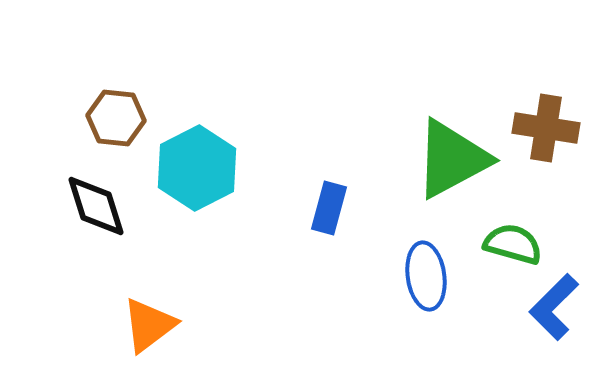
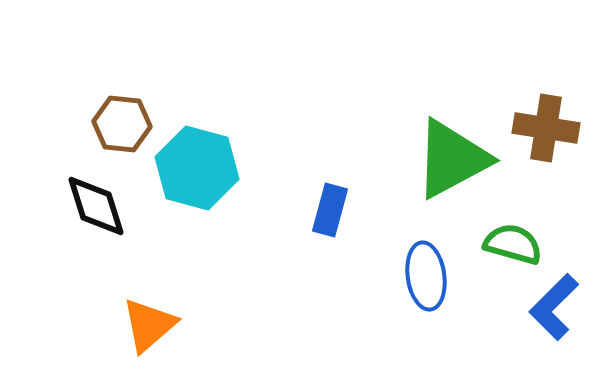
brown hexagon: moved 6 px right, 6 px down
cyan hexagon: rotated 18 degrees counterclockwise
blue rectangle: moved 1 px right, 2 px down
orange triangle: rotated 4 degrees counterclockwise
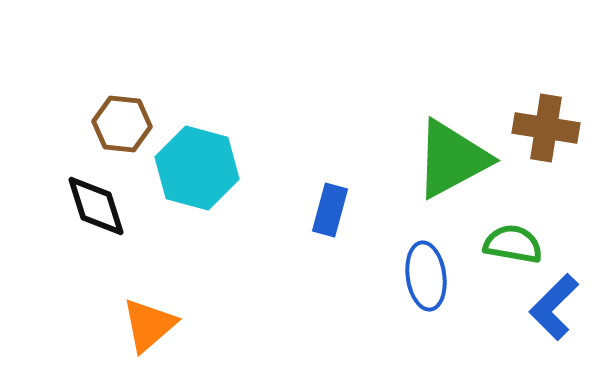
green semicircle: rotated 6 degrees counterclockwise
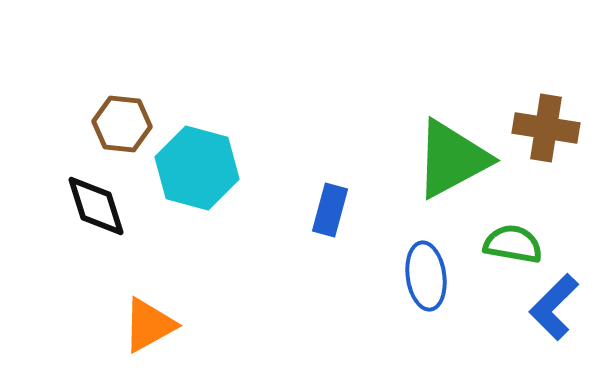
orange triangle: rotated 12 degrees clockwise
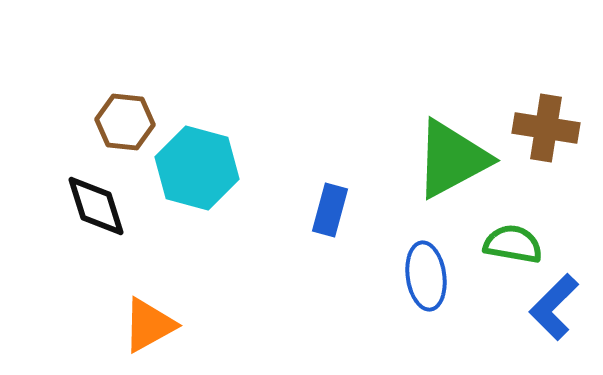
brown hexagon: moved 3 px right, 2 px up
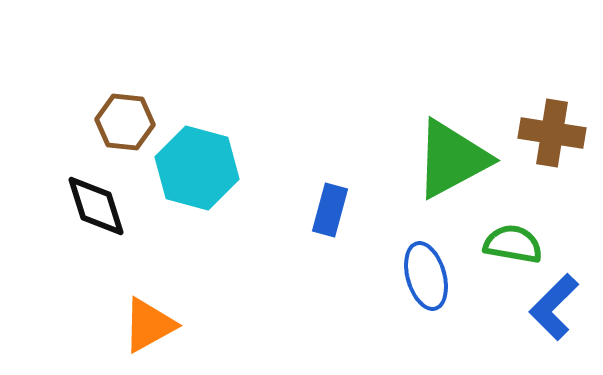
brown cross: moved 6 px right, 5 px down
blue ellipse: rotated 8 degrees counterclockwise
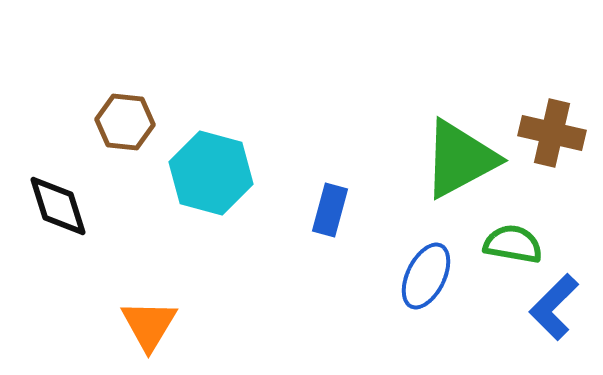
brown cross: rotated 4 degrees clockwise
green triangle: moved 8 px right
cyan hexagon: moved 14 px right, 5 px down
black diamond: moved 38 px left
blue ellipse: rotated 42 degrees clockwise
orange triangle: rotated 30 degrees counterclockwise
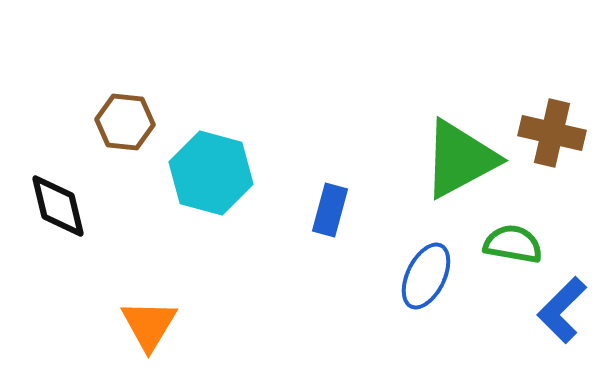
black diamond: rotated 4 degrees clockwise
blue L-shape: moved 8 px right, 3 px down
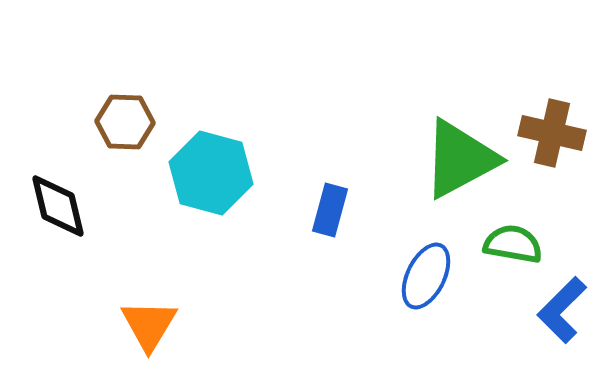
brown hexagon: rotated 4 degrees counterclockwise
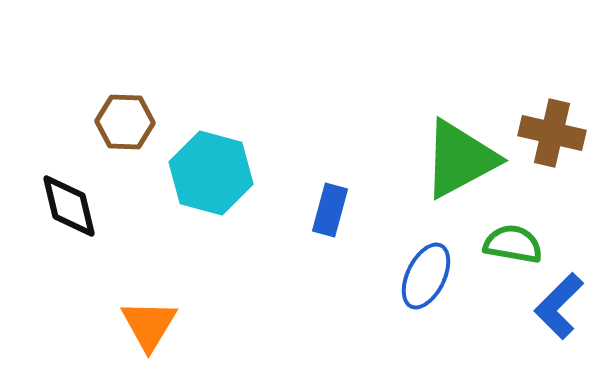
black diamond: moved 11 px right
blue L-shape: moved 3 px left, 4 px up
